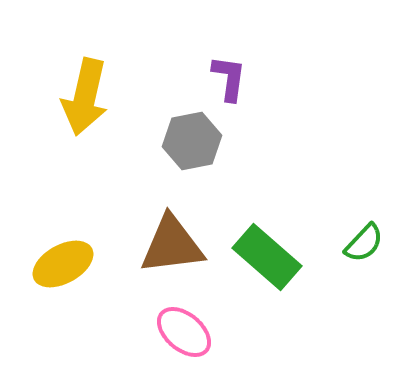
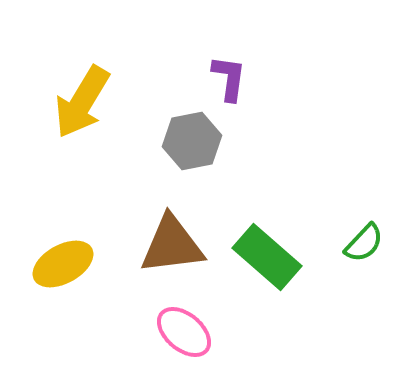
yellow arrow: moved 3 px left, 5 px down; rotated 18 degrees clockwise
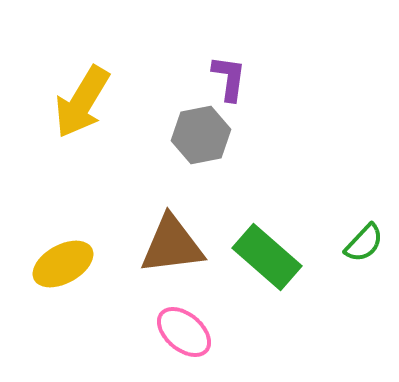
gray hexagon: moved 9 px right, 6 px up
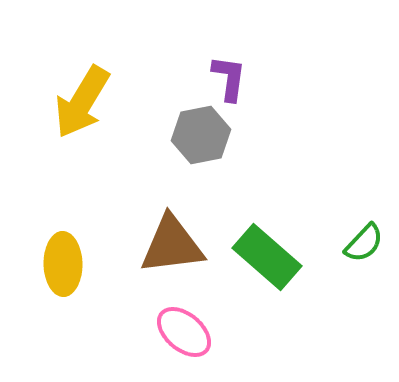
yellow ellipse: rotated 62 degrees counterclockwise
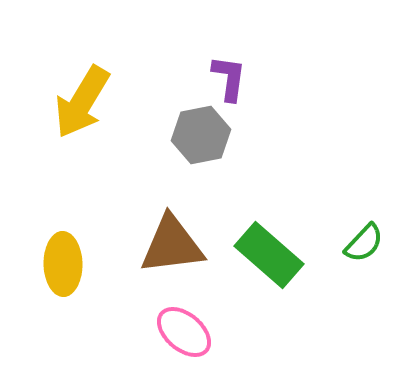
green rectangle: moved 2 px right, 2 px up
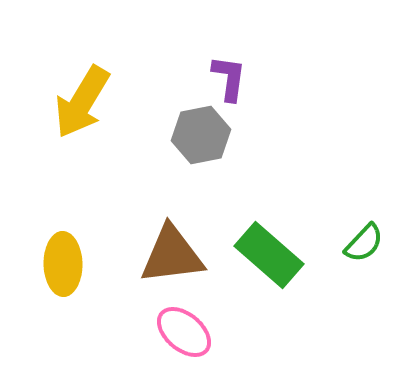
brown triangle: moved 10 px down
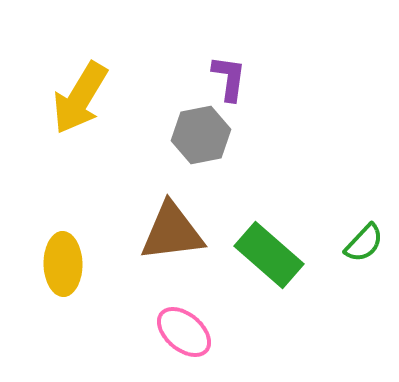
yellow arrow: moved 2 px left, 4 px up
brown triangle: moved 23 px up
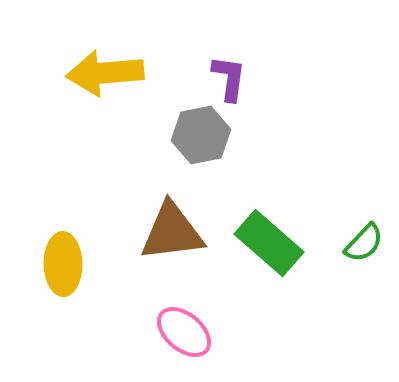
yellow arrow: moved 25 px right, 25 px up; rotated 54 degrees clockwise
green rectangle: moved 12 px up
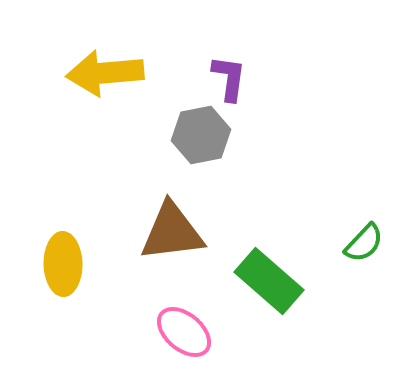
green rectangle: moved 38 px down
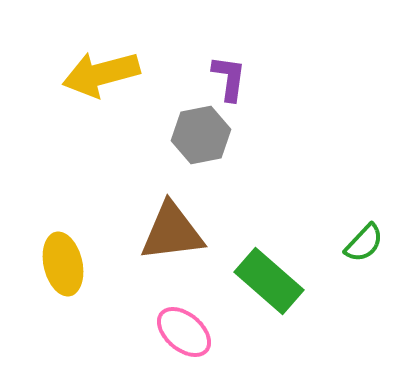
yellow arrow: moved 4 px left, 1 px down; rotated 10 degrees counterclockwise
yellow ellipse: rotated 12 degrees counterclockwise
